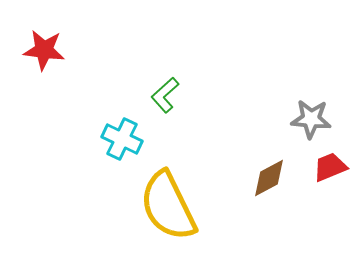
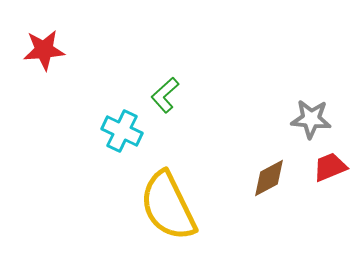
red star: rotated 12 degrees counterclockwise
cyan cross: moved 8 px up
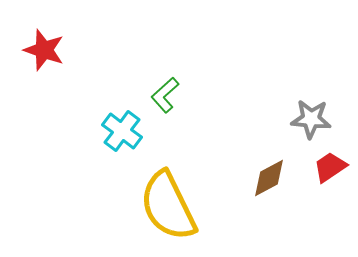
red star: rotated 24 degrees clockwise
cyan cross: rotated 12 degrees clockwise
red trapezoid: rotated 12 degrees counterclockwise
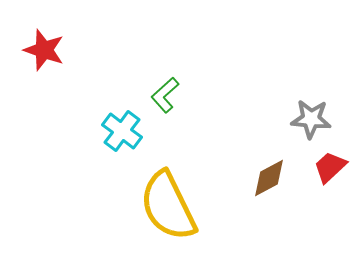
red trapezoid: rotated 9 degrees counterclockwise
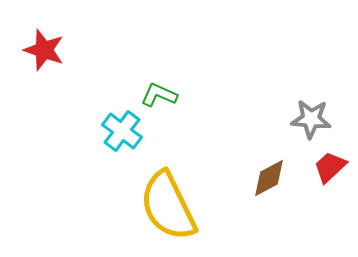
green L-shape: moved 6 px left; rotated 66 degrees clockwise
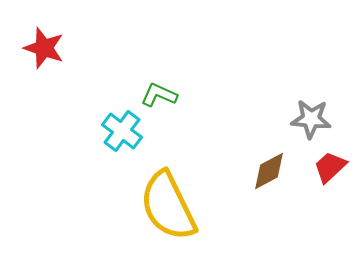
red star: moved 2 px up
brown diamond: moved 7 px up
